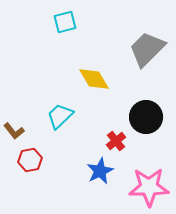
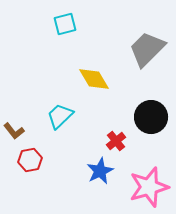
cyan square: moved 2 px down
black circle: moved 5 px right
pink star: rotated 15 degrees counterclockwise
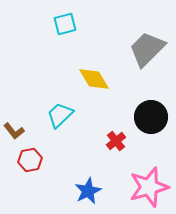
cyan trapezoid: moved 1 px up
blue star: moved 12 px left, 20 px down
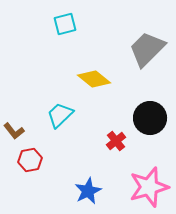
yellow diamond: rotated 20 degrees counterclockwise
black circle: moved 1 px left, 1 px down
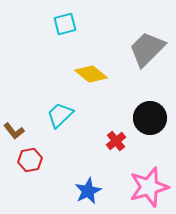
yellow diamond: moved 3 px left, 5 px up
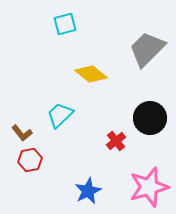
brown L-shape: moved 8 px right, 2 px down
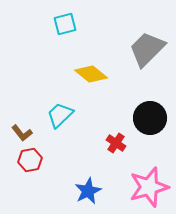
red cross: moved 2 px down; rotated 18 degrees counterclockwise
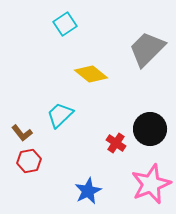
cyan square: rotated 20 degrees counterclockwise
black circle: moved 11 px down
red hexagon: moved 1 px left, 1 px down
pink star: moved 2 px right, 3 px up; rotated 6 degrees counterclockwise
